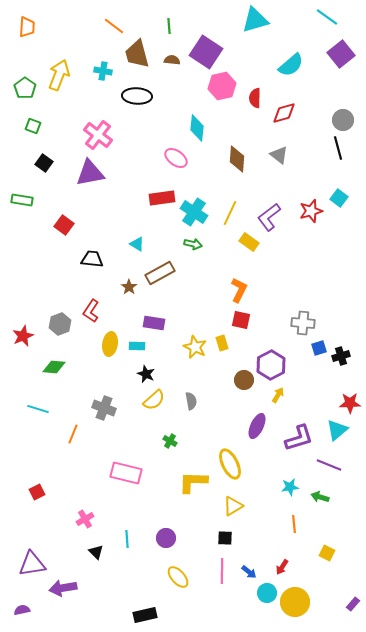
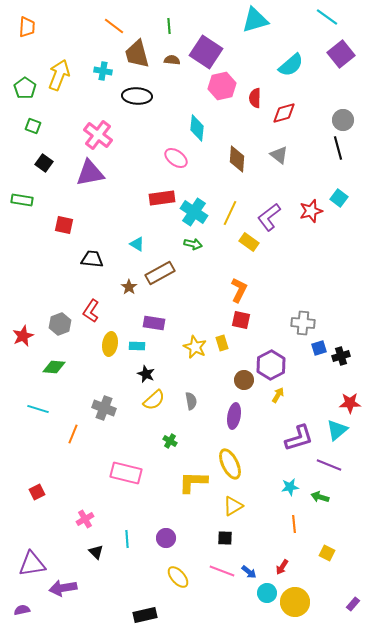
red square at (64, 225): rotated 24 degrees counterclockwise
purple ellipse at (257, 426): moved 23 px left, 10 px up; rotated 15 degrees counterclockwise
pink line at (222, 571): rotated 70 degrees counterclockwise
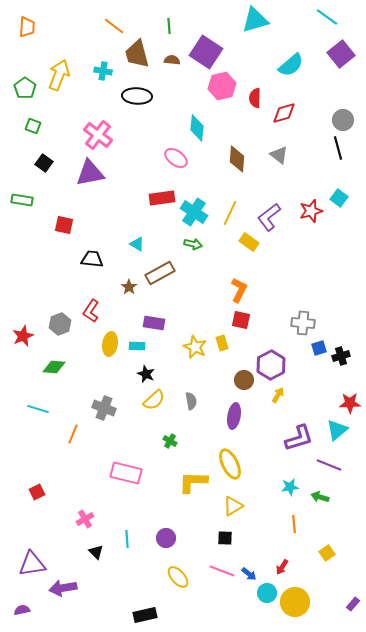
yellow square at (327, 553): rotated 28 degrees clockwise
blue arrow at (249, 572): moved 2 px down
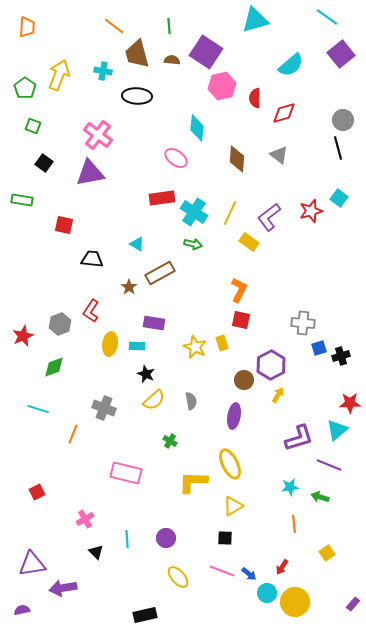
green diamond at (54, 367): rotated 25 degrees counterclockwise
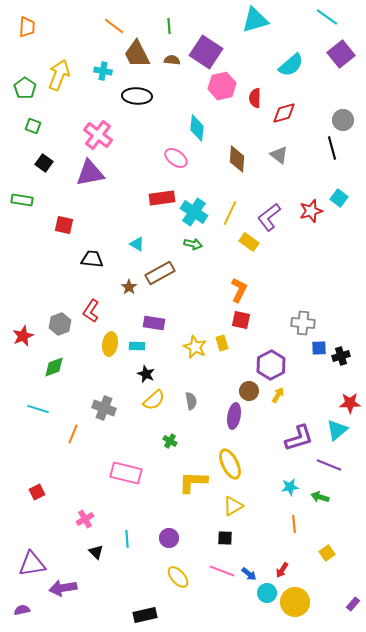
brown trapezoid at (137, 54): rotated 12 degrees counterclockwise
black line at (338, 148): moved 6 px left
blue square at (319, 348): rotated 14 degrees clockwise
brown circle at (244, 380): moved 5 px right, 11 px down
purple circle at (166, 538): moved 3 px right
red arrow at (282, 567): moved 3 px down
